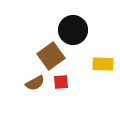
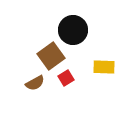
yellow rectangle: moved 1 px right, 3 px down
red square: moved 5 px right, 4 px up; rotated 28 degrees counterclockwise
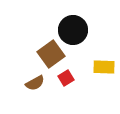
brown square: moved 2 px up
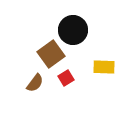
brown semicircle: rotated 24 degrees counterclockwise
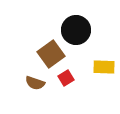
black circle: moved 3 px right
brown semicircle: rotated 72 degrees clockwise
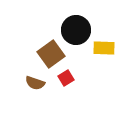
yellow rectangle: moved 19 px up
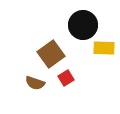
black circle: moved 7 px right, 5 px up
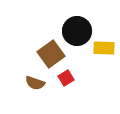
black circle: moved 6 px left, 6 px down
